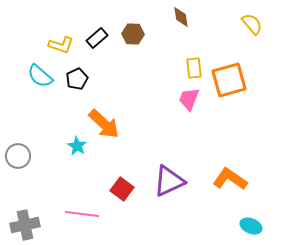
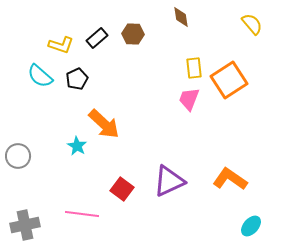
orange square: rotated 18 degrees counterclockwise
cyan ellipse: rotated 70 degrees counterclockwise
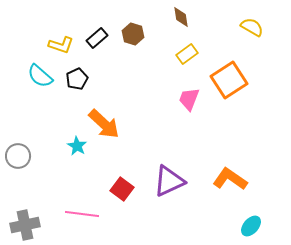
yellow semicircle: moved 3 px down; rotated 20 degrees counterclockwise
brown hexagon: rotated 15 degrees clockwise
yellow rectangle: moved 7 px left, 14 px up; rotated 60 degrees clockwise
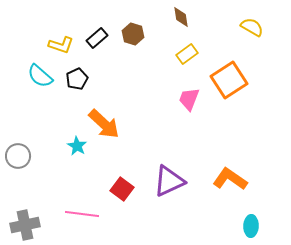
cyan ellipse: rotated 40 degrees counterclockwise
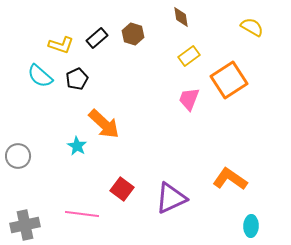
yellow rectangle: moved 2 px right, 2 px down
purple triangle: moved 2 px right, 17 px down
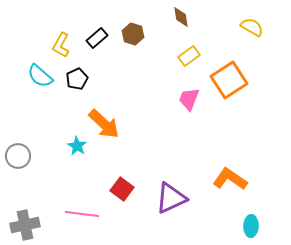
yellow L-shape: rotated 100 degrees clockwise
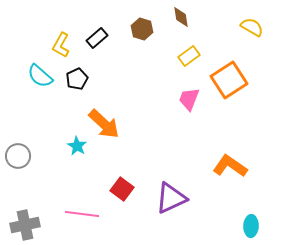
brown hexagon: moved 9 px right, 5 px up
orange L-shape: moved 13 px up
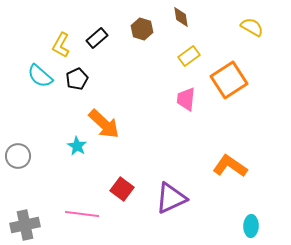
pink trapezoid: moved 3 px left; rotated 15 degrees counterclockwise
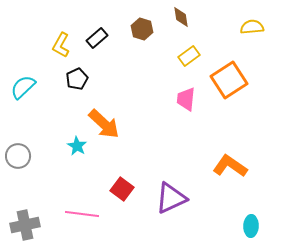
yellow semicircle: rotated 35 degrees counterclockwise
cyan semicircle: moved 17 px left, 11 px down; rotated 96 degrees clockwise
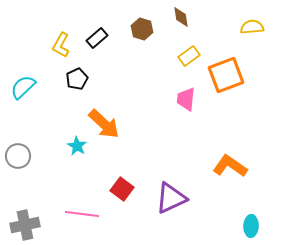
orange square: moved 3 px left, 5 px up; rotated 12 degrees clockwise
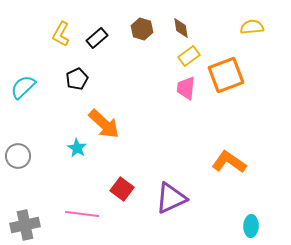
brown diamond: moved 11 px down
yellow L-shape: moved 11 px up
pink trapezoid: moved 11 px up
cyan star: moved 2 px down
orange L-shape: moved 1 px left, 4 px up
